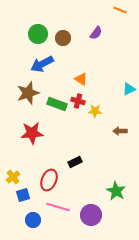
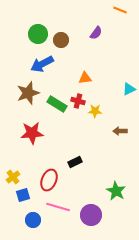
brown circle: moved 2 px left, 2 px down
orange triangle: moved 4 px right, 1 px up; rotated 40 degrees counterclockwise
green rectangle: rotated 12 degrees clockwise
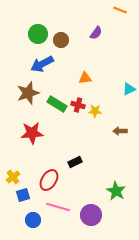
red cross: moved 4 px down
red ellipse: rotated 10 degrees clockwise
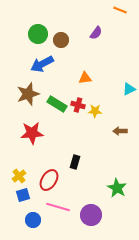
brown star: moved 1 px down
black rectangle: rotated 48 degrees counterclockwise
yellow cross: moved 6 px right, 1 px up
green star: moved 1 px right, 3 px up
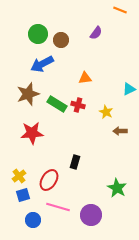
yellow star: moved 11 px right, 1 px down; rotated 24 degrees clockwise
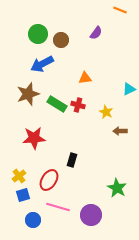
red star: moved 2 px right, 5 px down
black rectangle: moved 3 px left, 2 px up
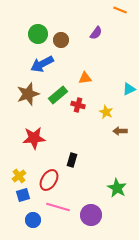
green rectangle: moved 1 px right, 9 px up; rotated 72 degrees counterclockwise
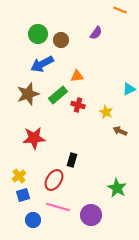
orange triangle: moved 8 px left, 2 px up
brown arrow: rotated 24 degrees clockwise
red ellipse: moved 5 px right
